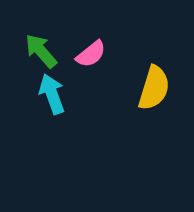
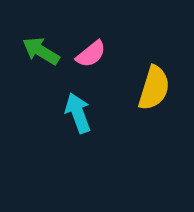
green arrow: rotated 18 degrees counterclockwise
cyan arrow: moved 26 px right, 19 px down
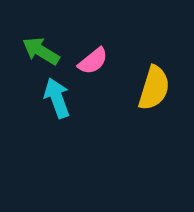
pink semicircle: moved 2 px right, 7 px down
cyan arrow: moved 21 px left, 15 px up
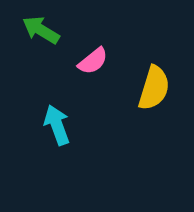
green arrow: moved 21 px up
cyan arrow: moved 27 px down
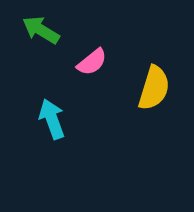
pink semicircle: moved 1 px left, 1 px down
cyan arrow: moved 5 px left, 6 px up
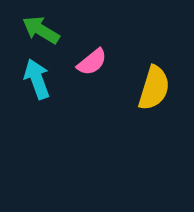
cyan arrow: moved 15 px left, 40 px up
